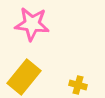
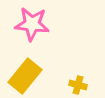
yellow rectangle: moved 1 px right, 1 px up
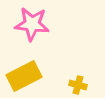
yellow rectangle: moved 1 px left; rotated 24 degrees clockwise
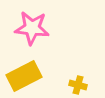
pink star: moved 4 px down
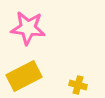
pink star: moved 4 px left
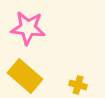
yellow rectangle: moved 1 px right; rotated 68 degrees clockwise
